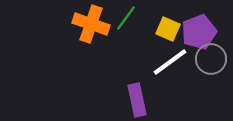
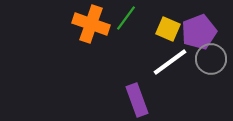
purple rectangle: rotated 8 degrees counterclockwise
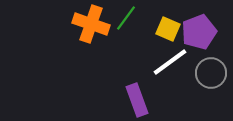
gray circle: moved 14 px down
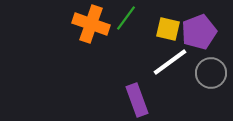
yellow square: rotated 10 degrees counterclockwise
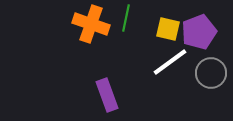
green line: rotated 24 degrees counterclockwise
purple rectangle: moved 30 px left, 5 px up
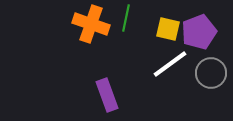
white line: moved 2 px down
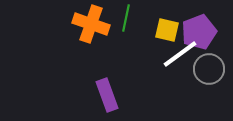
yellow square: moved 1 px left, 1 px down
white line: moved 10 px right, 10 px up
gray circle: moved 2 px left, 4 px up
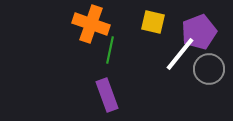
green line: moved 16 px left, 32 px down
yellow square: moved 14 px left, 8 px up
white line: rotated 15 degrees counterclockwise
